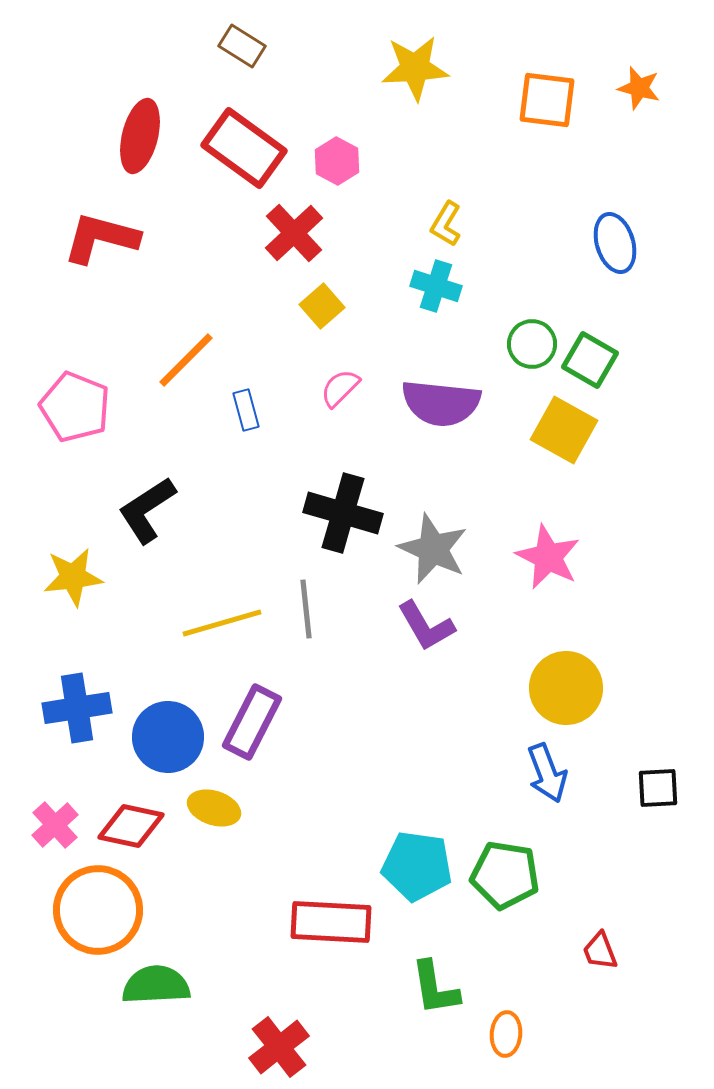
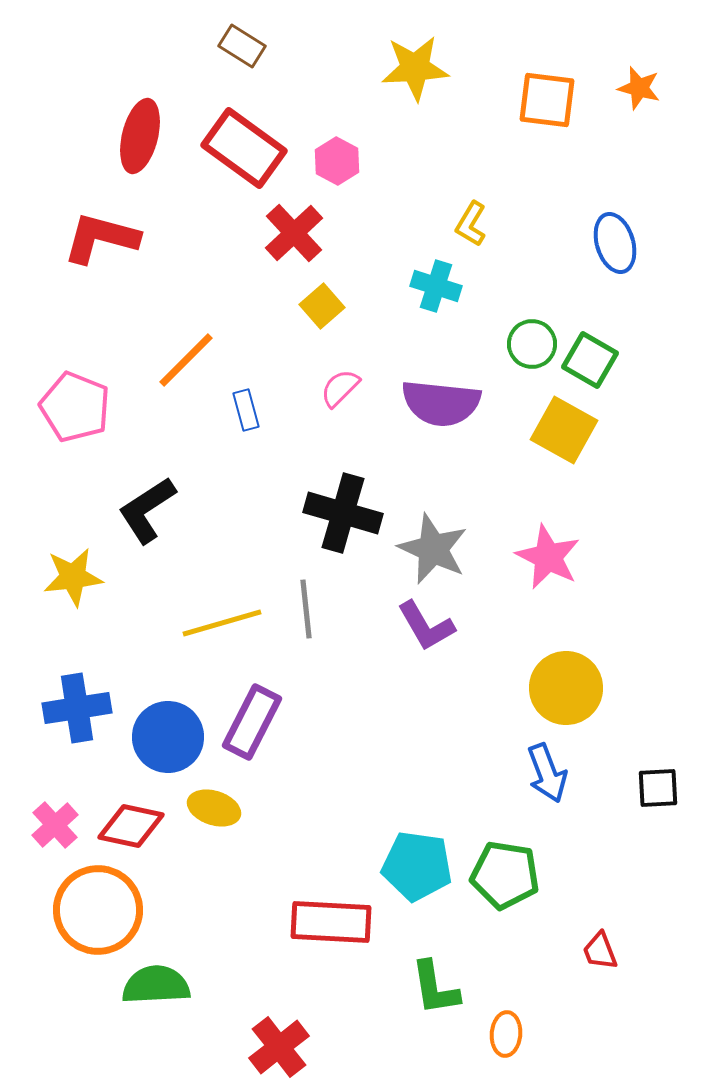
yellow L-shape at (446, 224): moved 25 px right
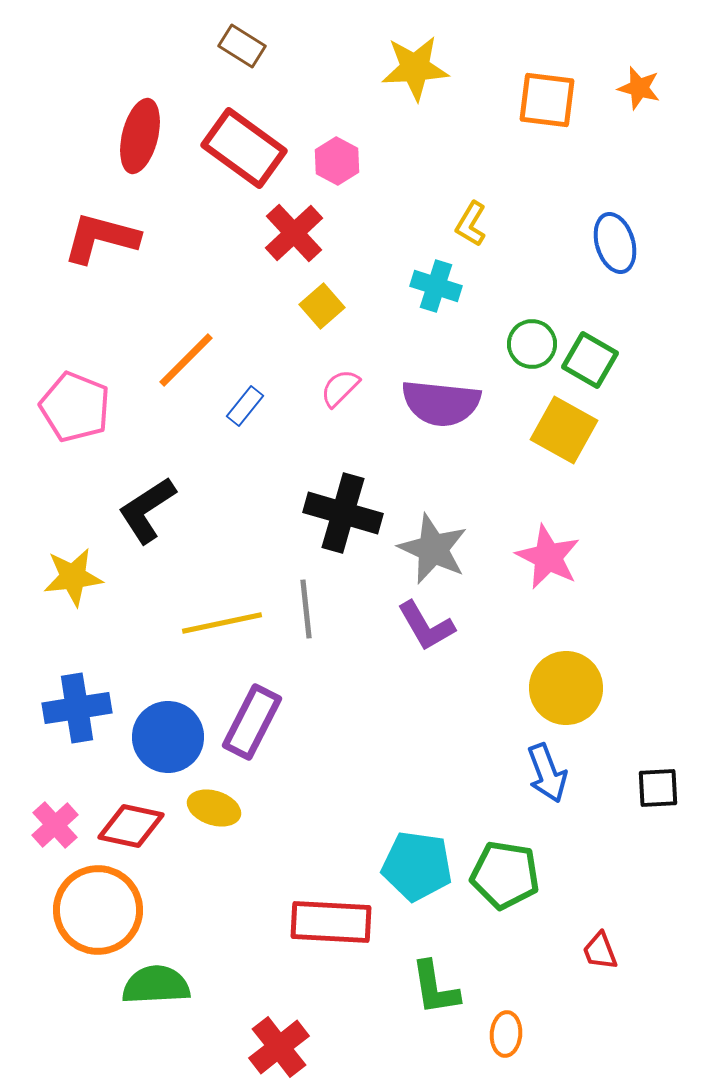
blue rectangle at (246, 410): moved 1 px left, 4 px up; rotated 54 degrees clockwise
yellow line at (222, 623): rotated 4 degrees clockwise
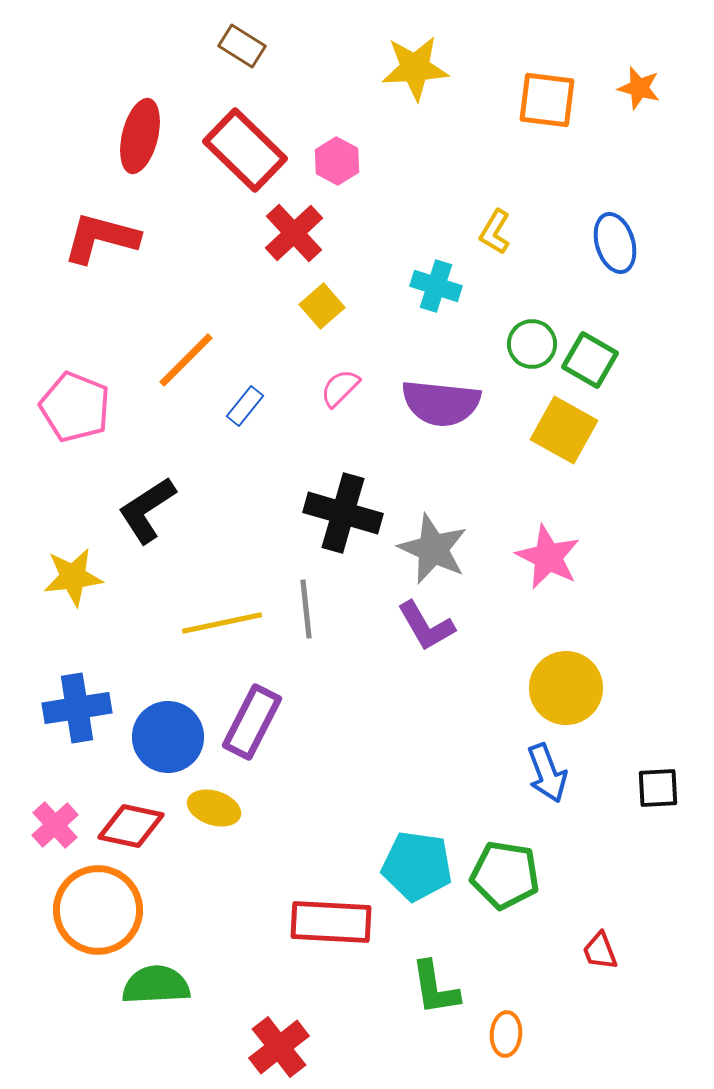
red rectangle at (244, 148): moved 1 px right, 2 px down; rotated 8 degrees clockwise
yellow L-shape at (471, 224): moved 24 px right, 8 px down
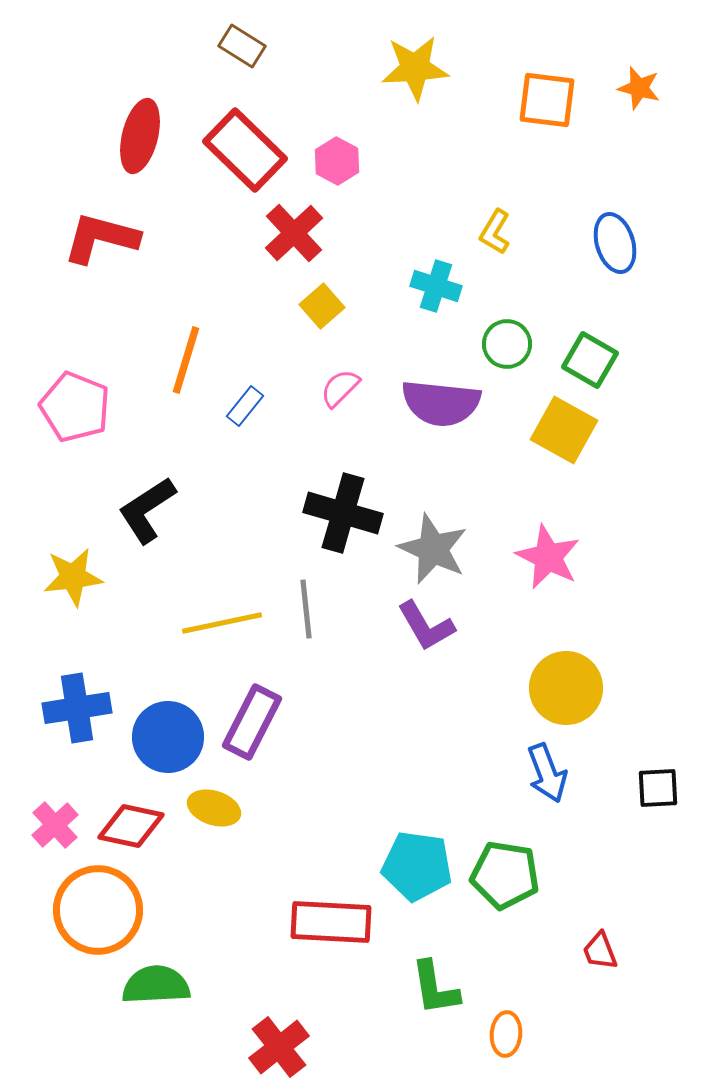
green circle at (532, 344): moved 25 px left
orange line at (186, 360): rotated 28 degrees counterclockwise
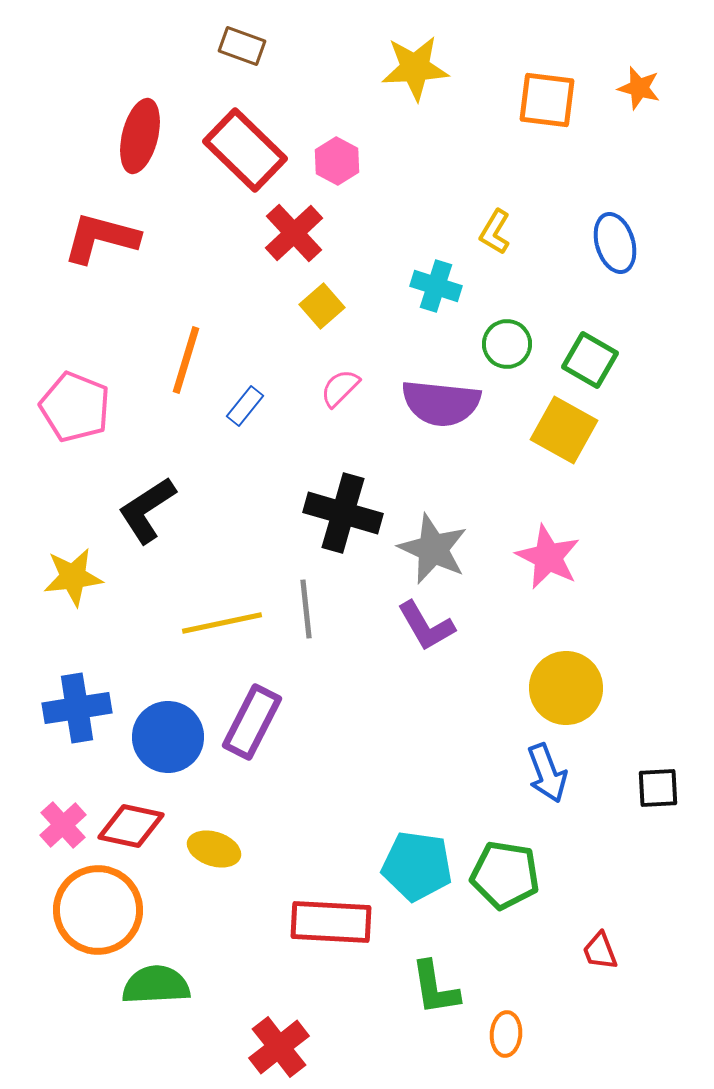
brown rectangle at (242, 46): rotated 12 degrees counterclockwise
yellow ellipse at (214, 808): moved 41 px down
pink cross at (55, 825): moved 8 px right
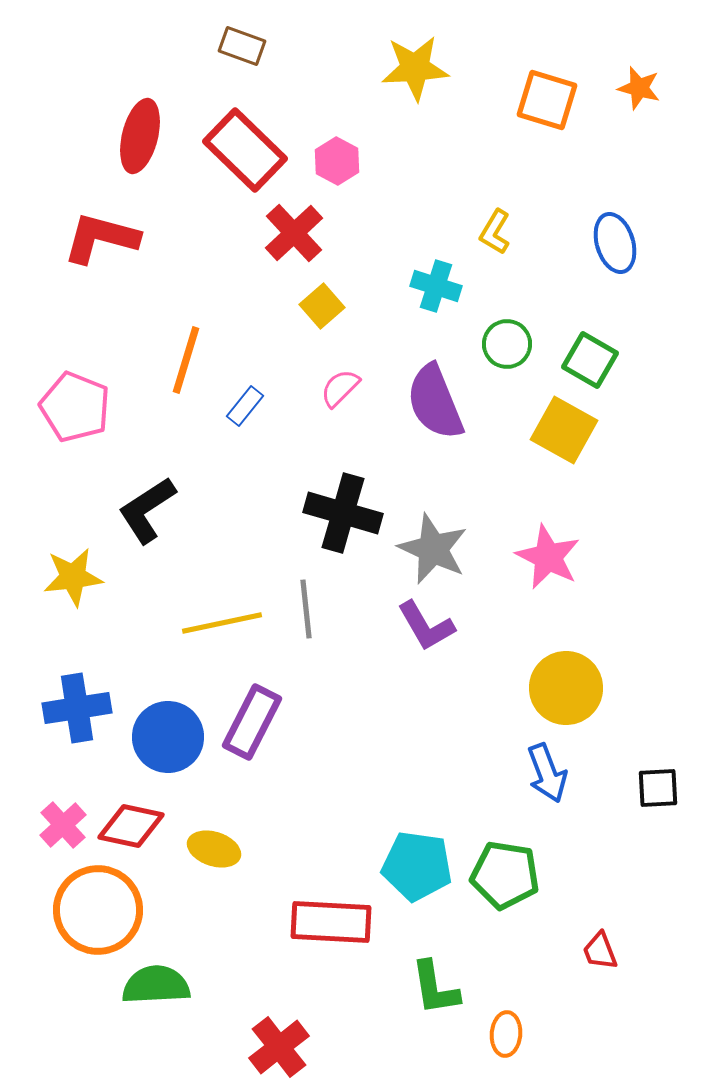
orange square at (547, 100): rotated 10 degrees clockwise
purple semicircle at (441, 403): moved 6 px left, 1 px up; rotated 62 degrees clockwise
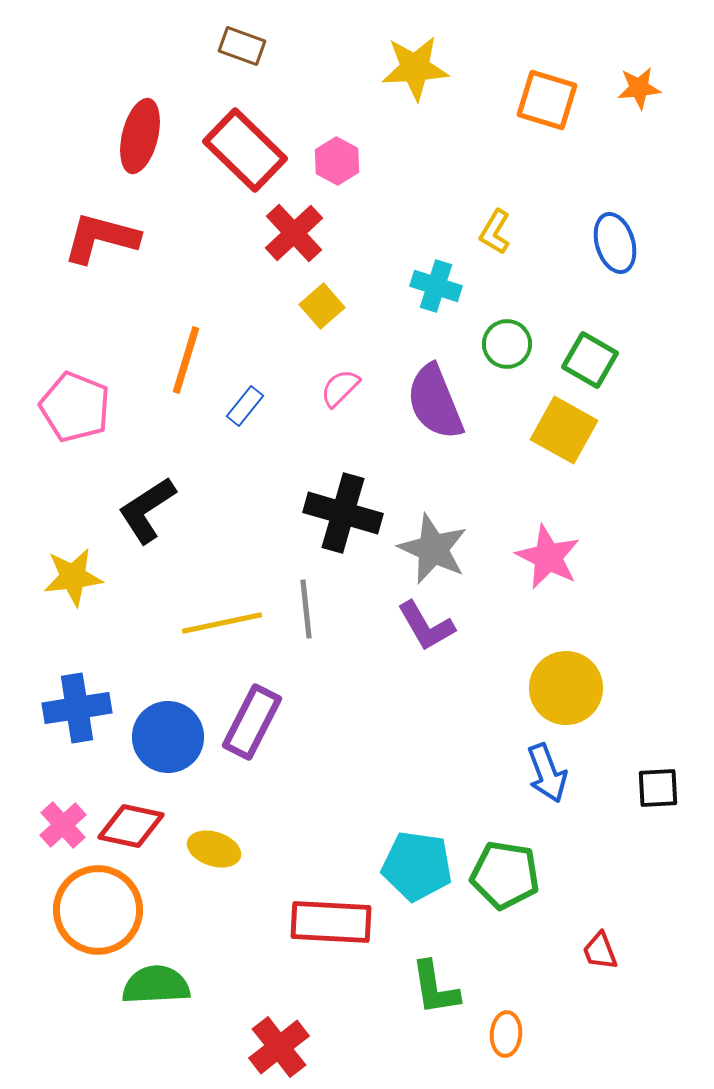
orange star at (639, 88): rotated 21 degrees counterclockwise
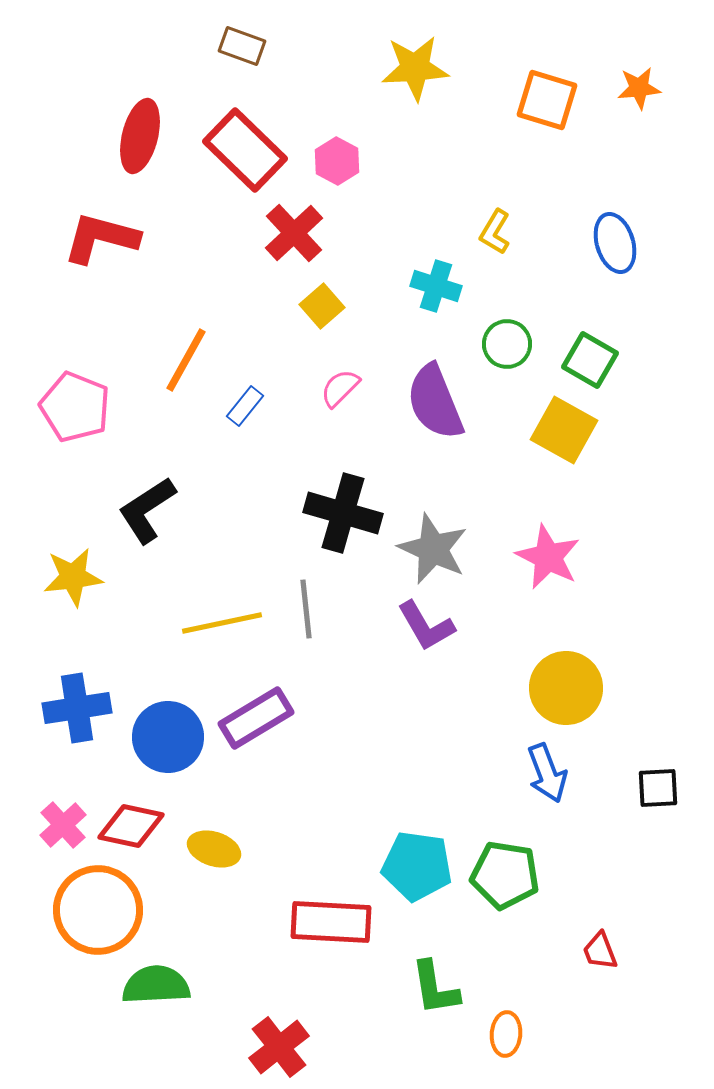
orange line at (186, 360): rotated 12 degrees clockwise
purple rectangle at (252, 722): moved 4 px right, 4 px up; rotated 32 degrees clockwise
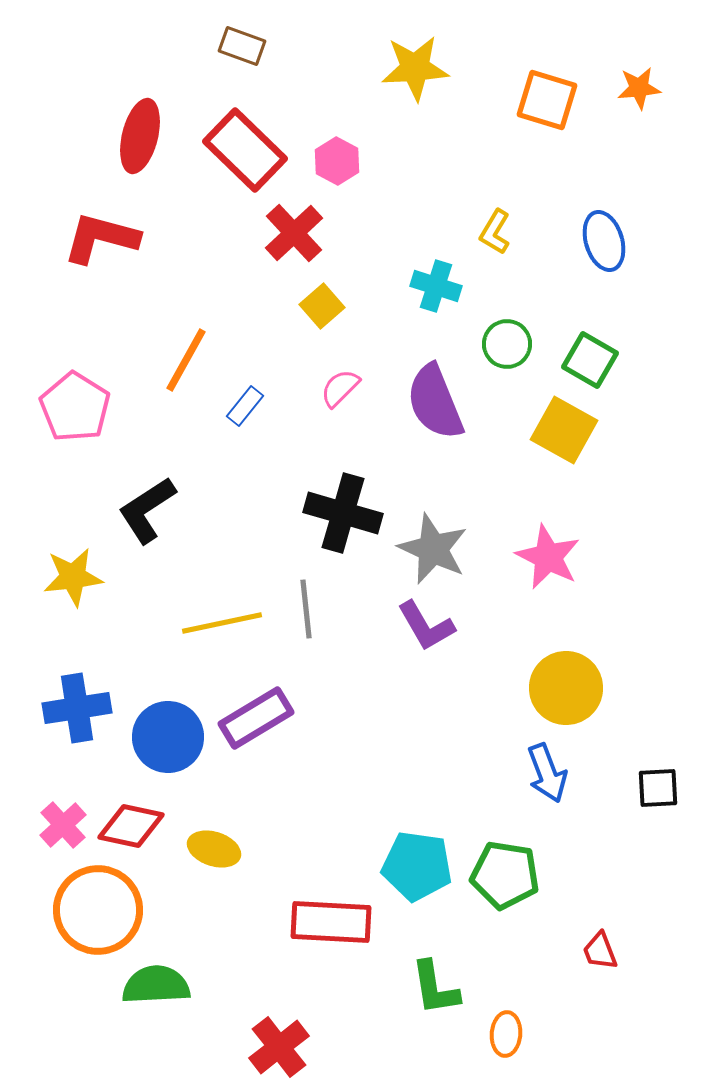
blue ellipse at (615, 243): moved 11 px left, 2 px up
pink pentagon at (75, 407): rotated 10 degrees clockwise
